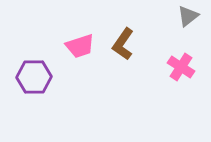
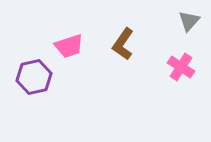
gray triangle: moved 1 px right, 5 px down; rotated 10 degrees counterclockwise
pink trapezoid: moved 11 px left
purple hexagon: rotated 12 degrees counterclockwise
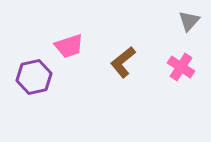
brown L-shape: moved 18 px down; rotated 16 degrees clockwise
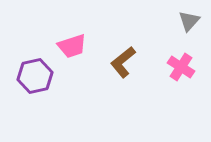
pink trapezoid: moved 3 px right
purple hexagon: moved 1 px right, 1 px up
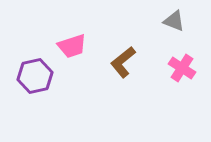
gray triangle: moved 15 px left; rotated 50 degrees counterclockwise
pink cross: moved 1 px right, 1 px down
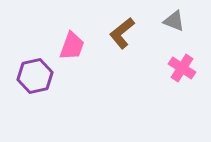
pink trapezoid: rotated 52 degrees counterclockwise
brown L-shape: moved 1 px left, 29 px up
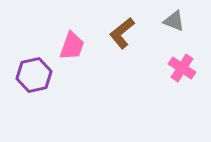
purple hexagon: moved 1 px left, 1 px up
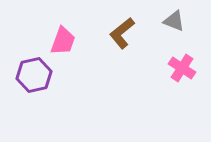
pink trapezoid: moved 9 px left, 5 px up
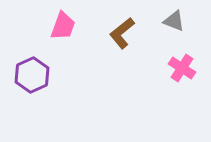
pink trapezoid: moved 15 px up
purple hexagon: moved 2 px left; rotated 12 degrees counterclockwise
